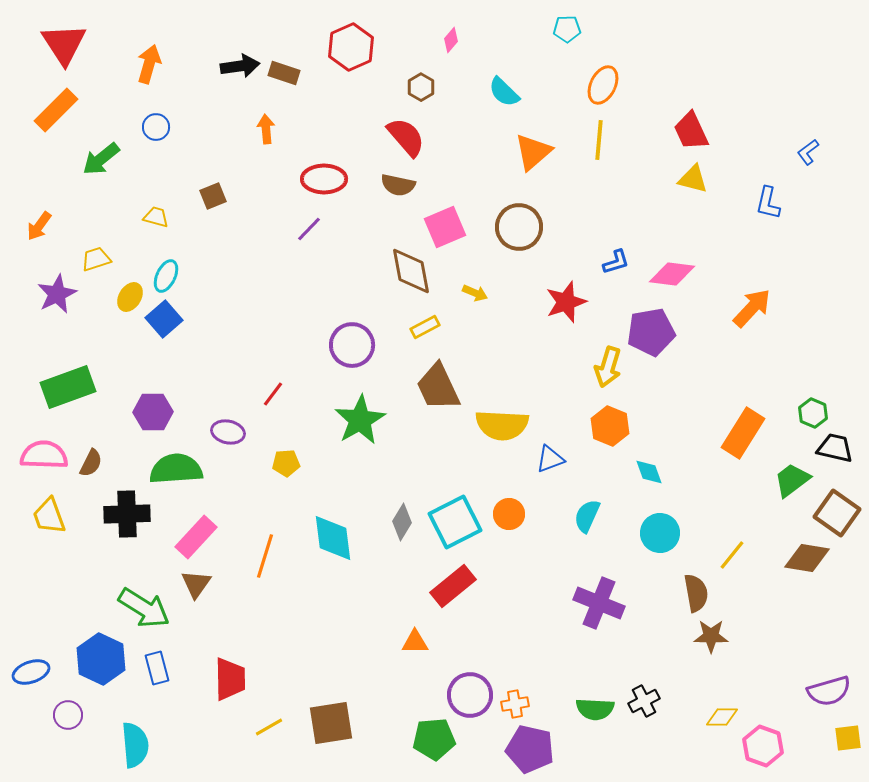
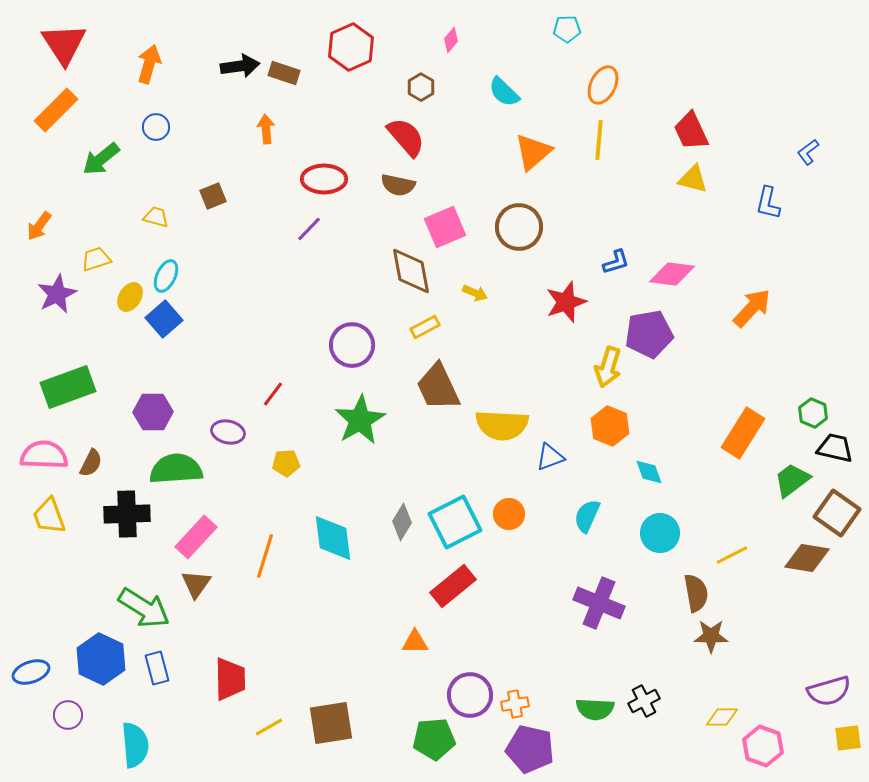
purple pentagon at (651, 332): moved 2 px left, 2 px down
blue triangle at (550, 459): moved 2 px up
yellow line at (732, 555): rotated 24 degrees clockwise
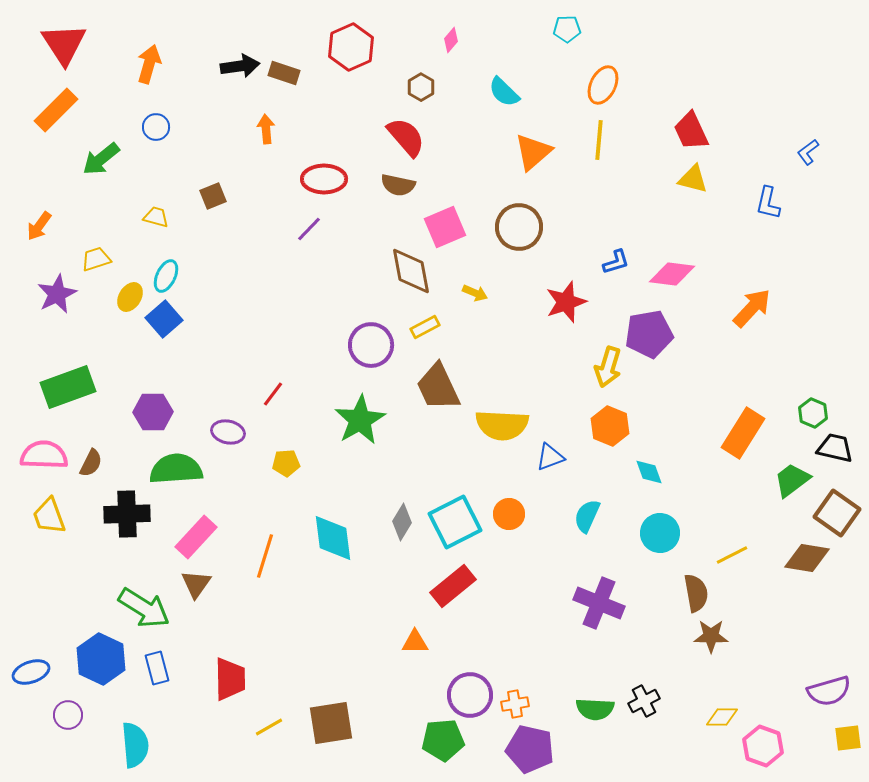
purple circle at (352, 345): moved 19 px right
green pentagon at (434, 739): moved 9 px right, 1 px down
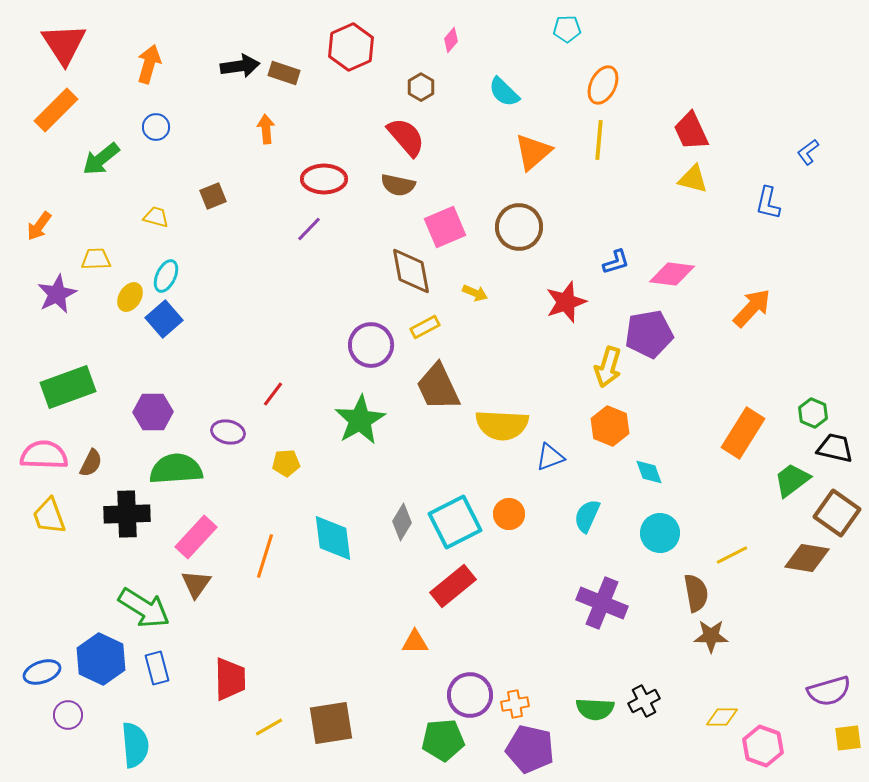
yellow trapezoid at (96, 259): rotated 16 degrees clockwise
purple cross at (599, 603): moved 3 px right
blue ellipse at (31, 672): moved 11 px right
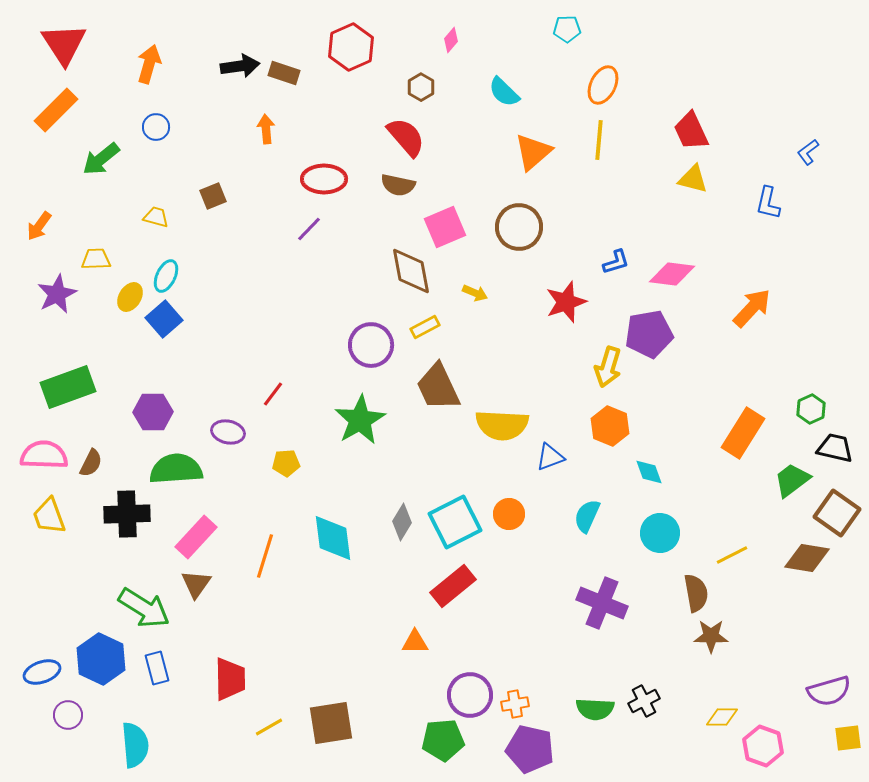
green hexagon at (813, 413): moved 2 px left, 4 px up; rotated 12 degrees clockwise
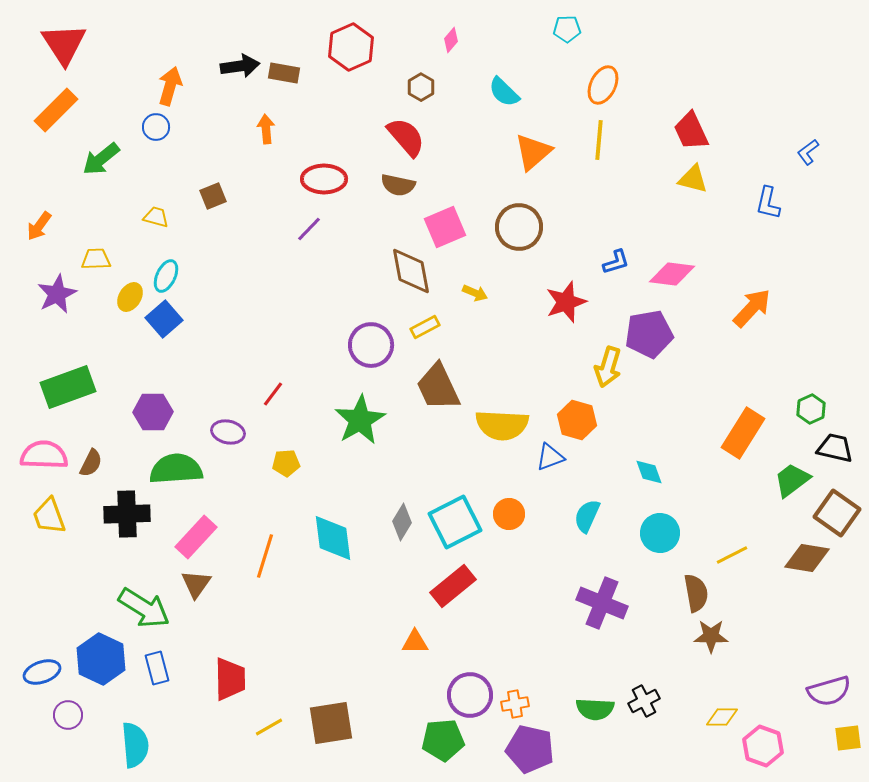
orange arrow at (149, 64): moved 21 px right, 22 px down
brown rectangle at (284, 73): rotated 8 degrees counterclockwise
orange hexagon at (610, 426): moved 33 px left, 6 px up; rotated 6 degrees counterclockwise
